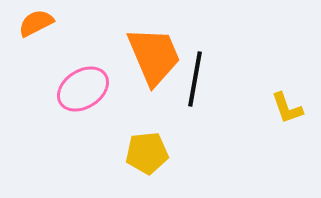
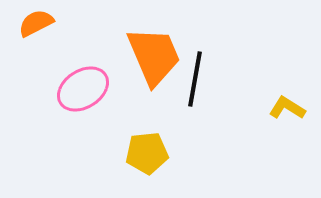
yellow L-shape: rotated 141 degrees clockwise
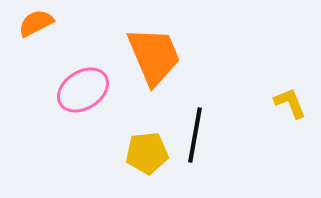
black line: moved 56 px down
pink ellipse: moved 1 px down
yellow L-shape: moved 3 px right, 5 px up; rotated 36 degrees clockwise
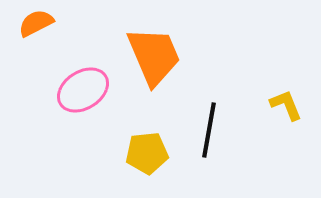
yellow L-shape: moved 4 px left, 2 px down
black line: moved 14 px right, 5 px up
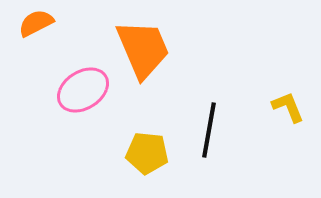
orange trapezoid: moved 11 px left, 7 px up
yellow L-shape: moved 2 px right, 2 px down
yellow pentagon: rotated 12 degrees clockwise
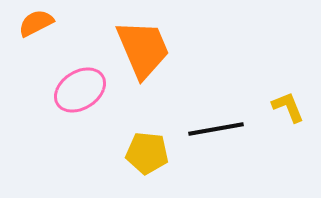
pink ellipse: moved 3 px left
black line: moved 7 px right, 1 px up; rotated 70 degrees clockwise
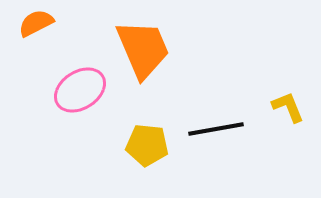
yellow pentagon: moved 8 px up
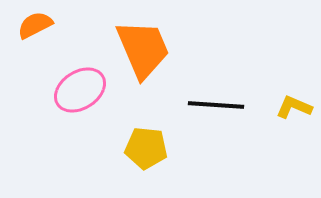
orange semicircle: moved 1 px left, 2 px down
yellow L-shape: moved 6 px right; rotated 45 degrees counterclockwise
black line: moved 24 px up; rotated 14 degrees clockwise
yellow pentagon: moved 1 px left, 3 px down
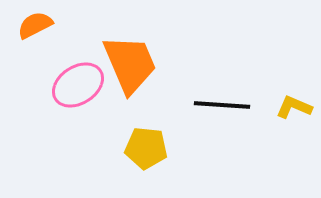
orange trapezoid: moved 13 px left, 15 px down
pink ellipse: moved 2 px left, 5 px up
black line: moved 6 px right
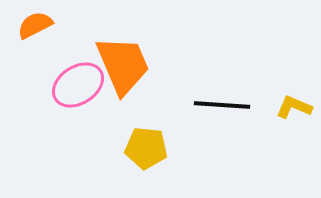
orange trapezoid: moved 7 px left, 1 px down
